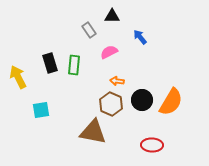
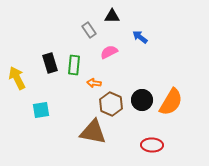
blue arrow: rotated 14 degrees counterclockwise
yellow arrow: moved 1 px left, 1 px down
orange arrow: moved 23 px left, 2 px down
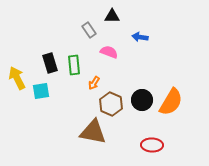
blue arrow: rotated 28 degrees counterclockwise
pink semicircle: rotated 48 degrees clockwise
green rectangle: rotated 12 degrees counterclockwise
orange arrow: rotated 64 degrees counterclockwise
cyan square: moved 19 px up
